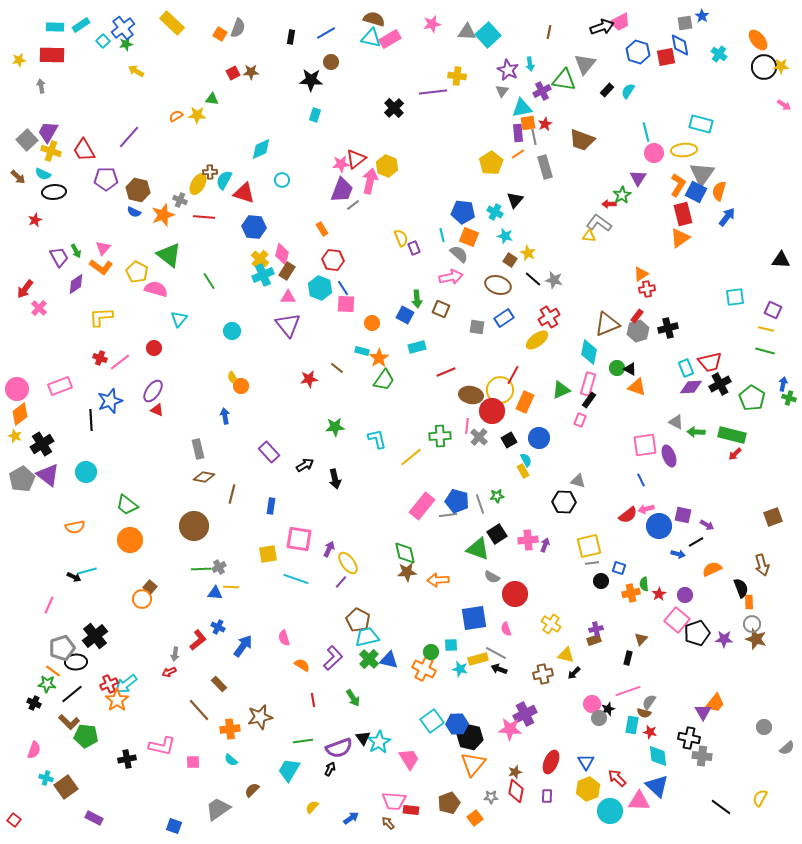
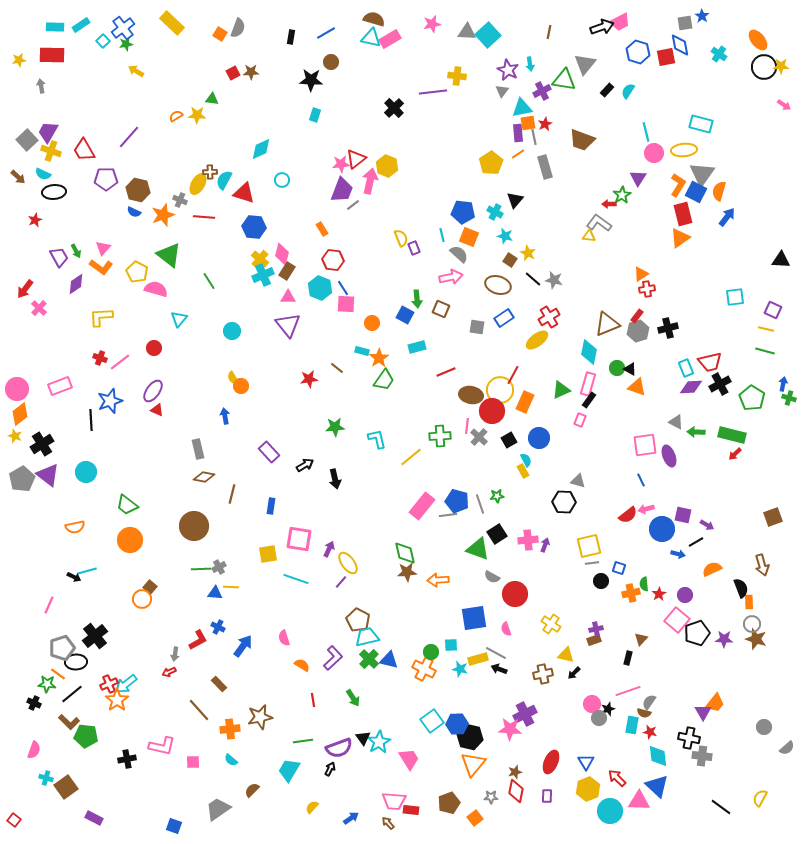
blue circle at (659, 526): moved 3 px right, 3 px down
red L-shape at (198, 640): rotated 10 degrees clockwise
orange line at (53, 671): moved 5 px right, 3 px down
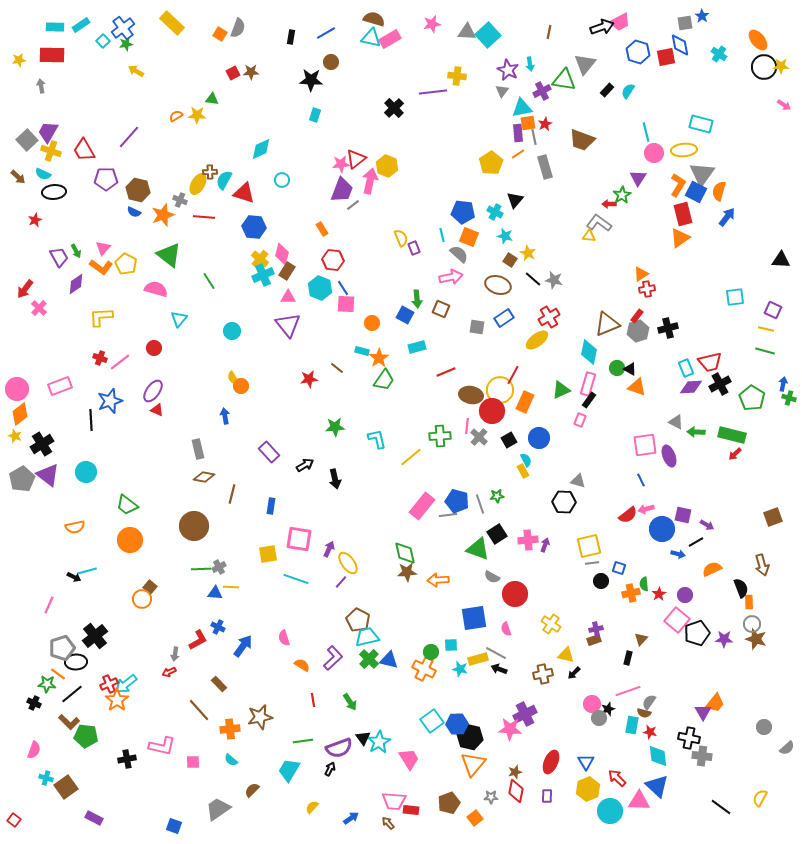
yellow pentagon at (137, 272): moved 11 px left, 8 px up
green arrow at (353, 698): moved 3 px left, 4 px down
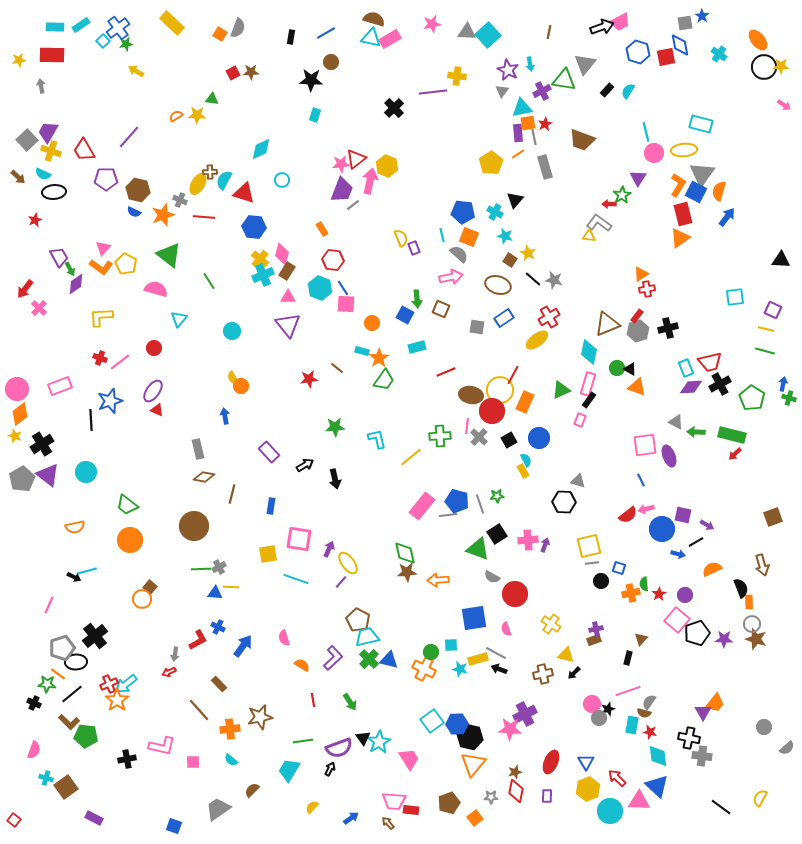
blue cross at (123, 28): moved 5 px left
green arrow at (76, 251): moved 6 px left, 18 px down
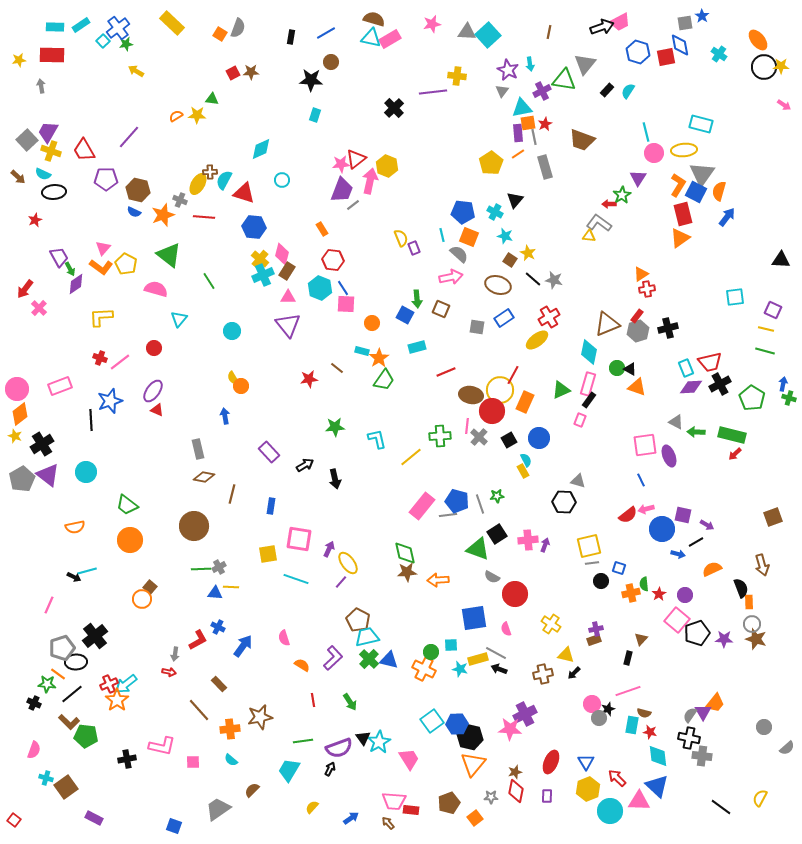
red arrow at (169, 672): rotated 144 degrees counterclockwise
gray semicircle at (649, 702): moved 41 px right, 13 px down
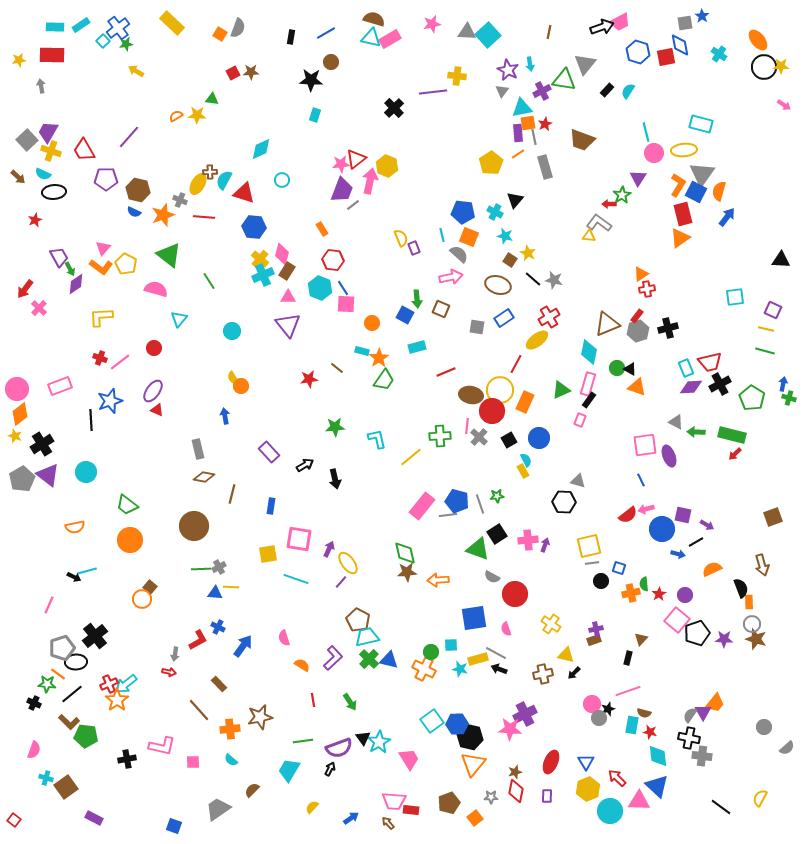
red line at (513, 375): moved 3 px right, 11 px up
